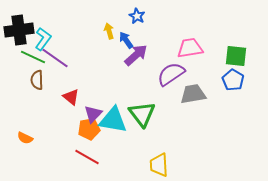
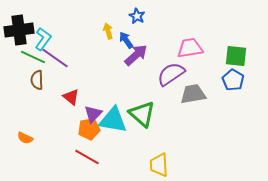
yellow arrow: moved 1 px left
green triangle: rotated 12 degrees counterclockwise
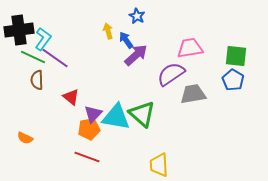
cyan triangle: moved 3 px right, 3 px up
red line: rotated 10 degrees counterclockwise
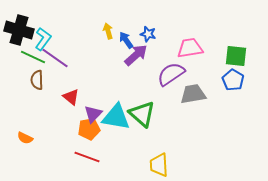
blue star: moved 11 px right, 18 px down; rotated 14 degrees counterclockwise
black cross: rotated 24 degrees clockwise
